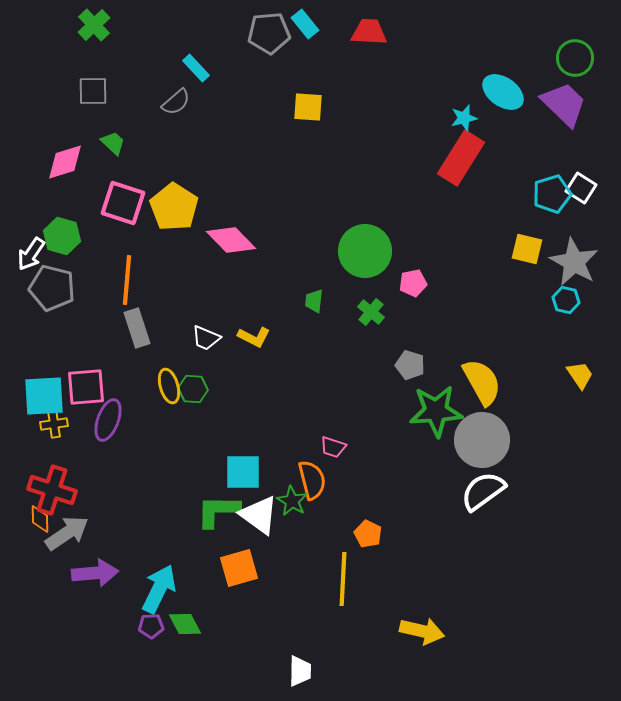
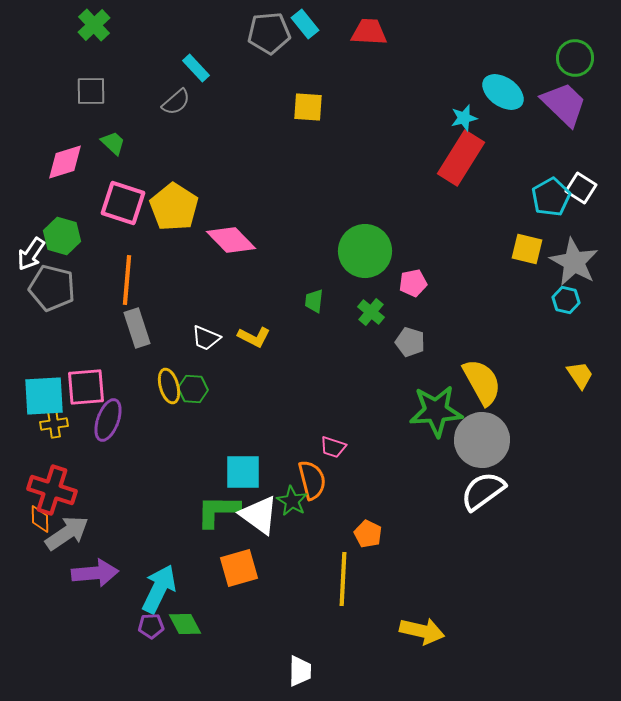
gray square at (93, 91): moved 2 px left
cyan pentagon at (552, 194): moved 1 px left, 3 px down; rotated 12 degrees counterclockwise
gray pentagon at (410, 365): moved 23 px up
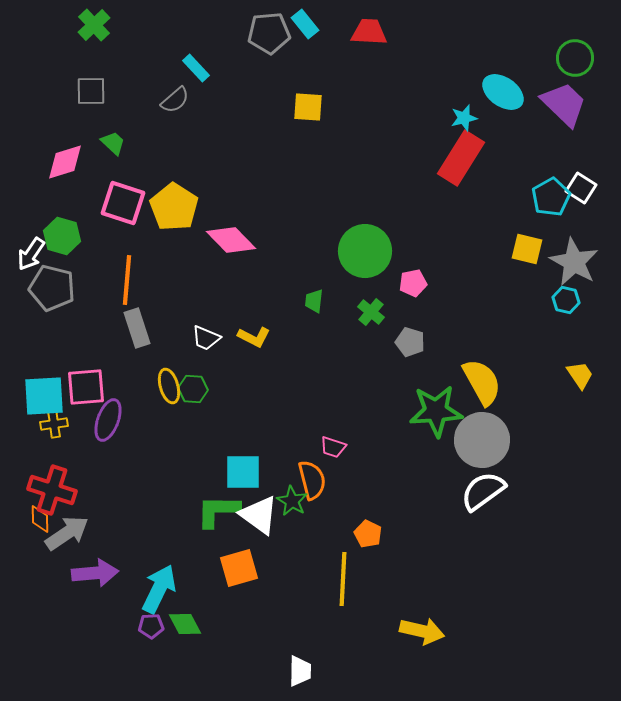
gray semicircle at (176, 102): moved 1 px left, 2 px up
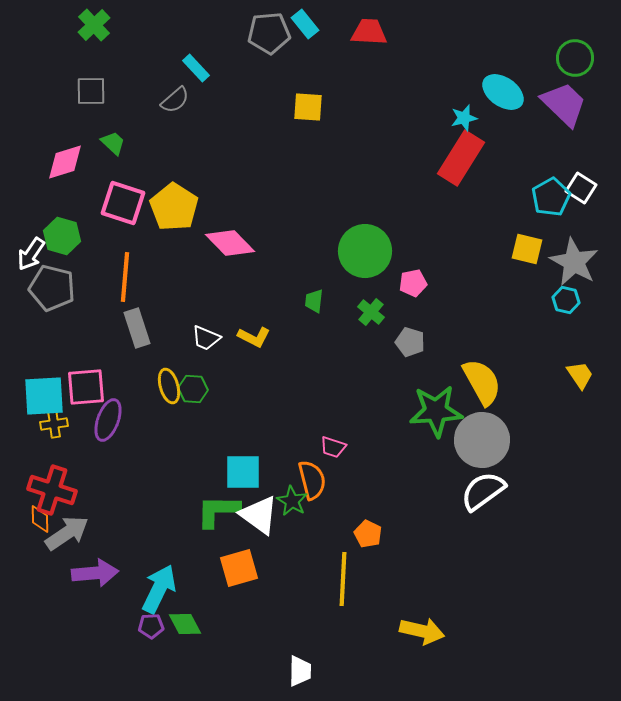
pink diamond at (231, 240): moved 1 px left, 3 px down
orange line at (127, 280): moved 2 px left, 3 px up
